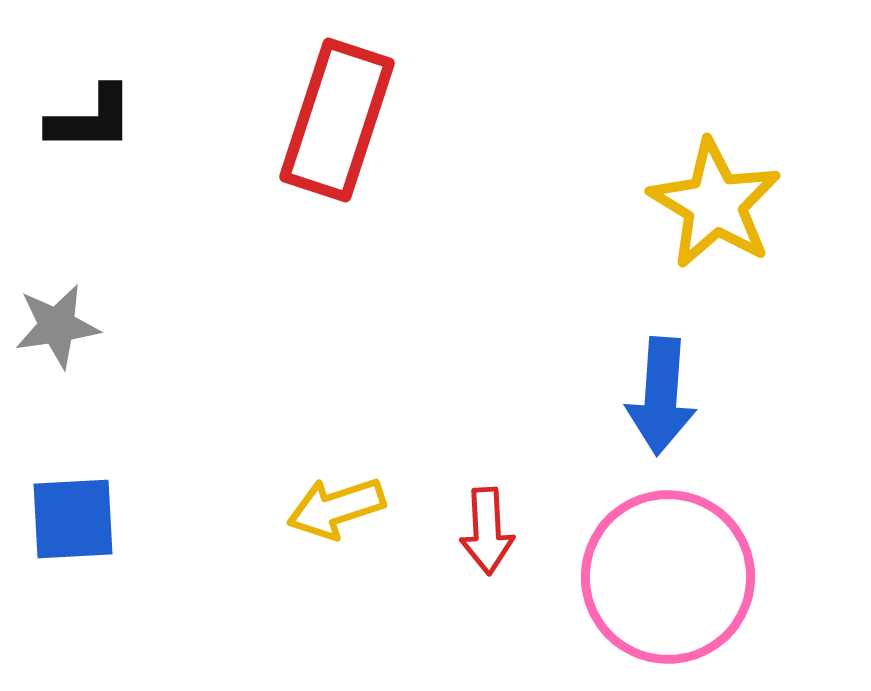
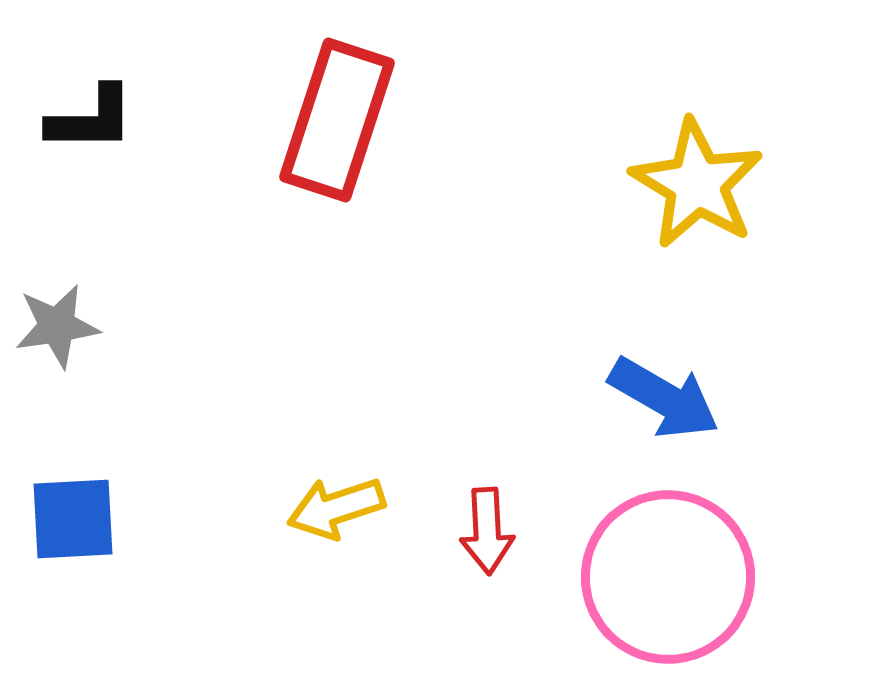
yellow star: moved 18 px left, 20 px up
blue arrow: moved 3 px right, 2 px down; rotated 64 degrees counterclockwise
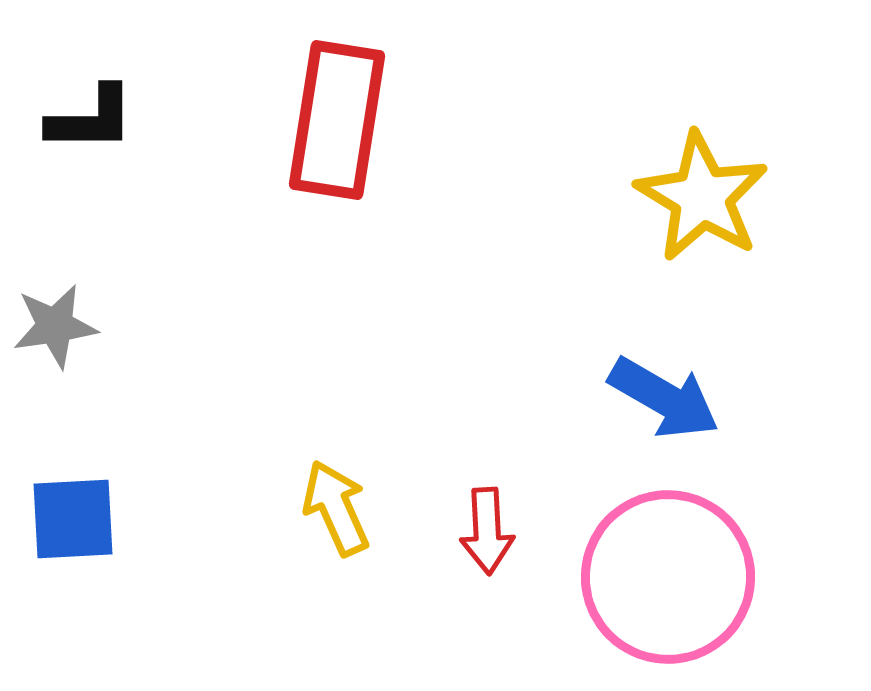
red rectangle: rotated 9 degrees counterclockwise
yellow star: moved 5 px right, 13 px down
gray star: moved 2 px left
yellow arrow: rotated 84 degrees clockwise
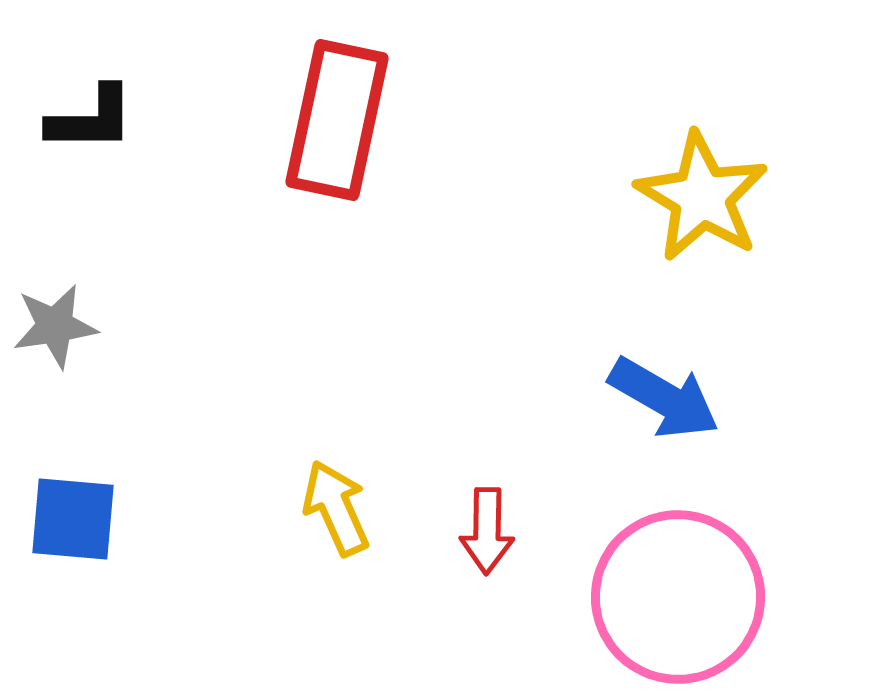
red rectangle: rotated 3 degrees clockwise
blue square: rotated 8 degrees clockwise
red arrow: rotated 4 degrees clockwise
pink circle: moved 10 px right, 20 px down
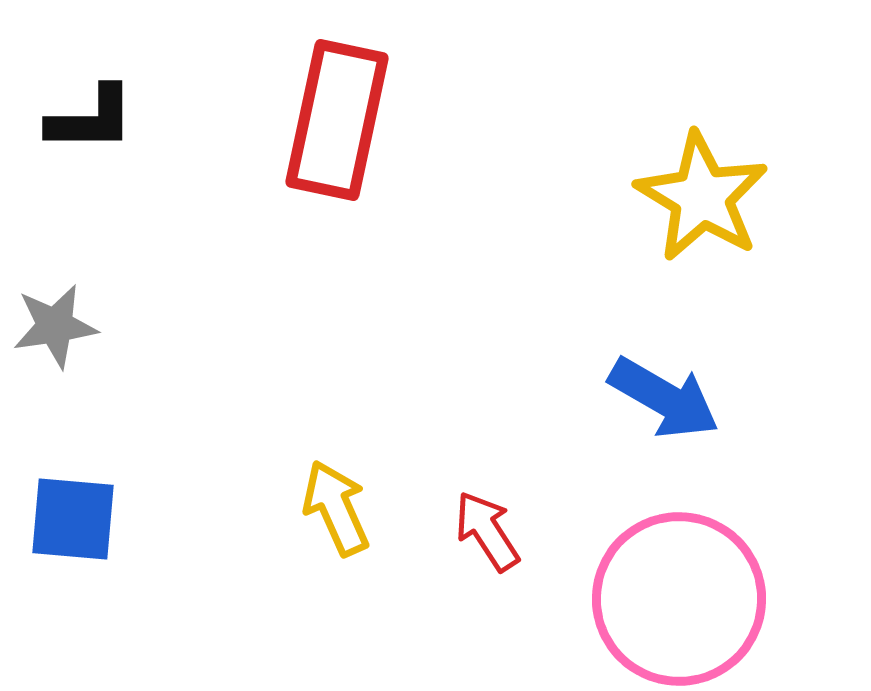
red arrow: rotated 146 degrees clockwise
pink circle: moved 1 px right, 2 px down
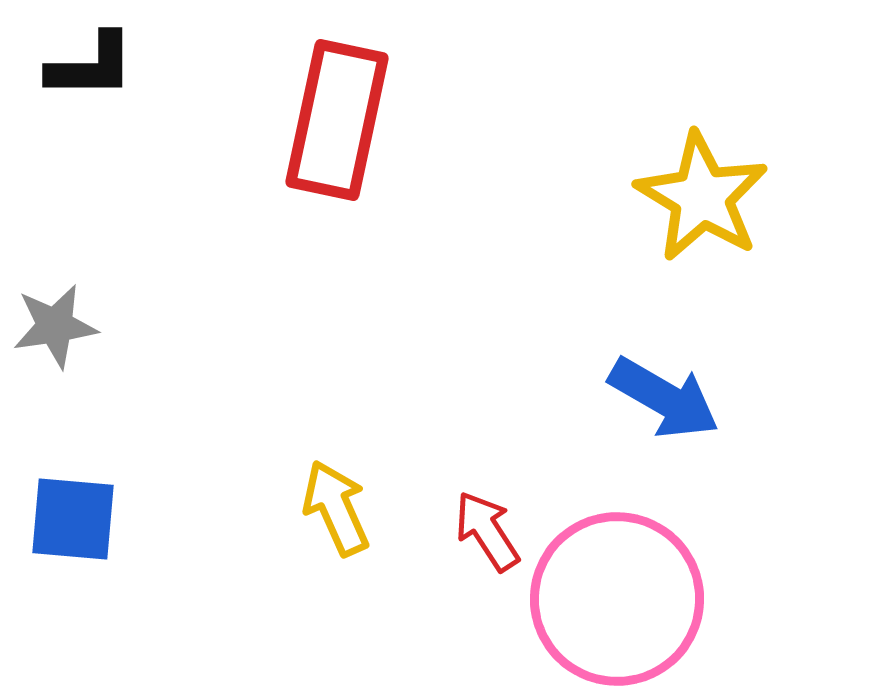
black L-shape: moved 53 px up
pink circle: moved 62 px left
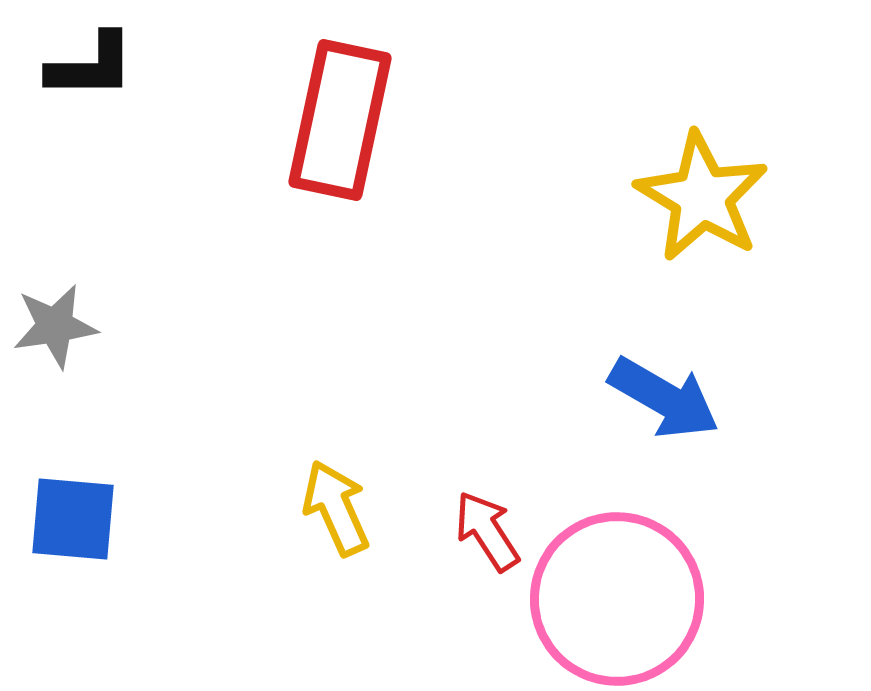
red rectangle: moved 3 px right
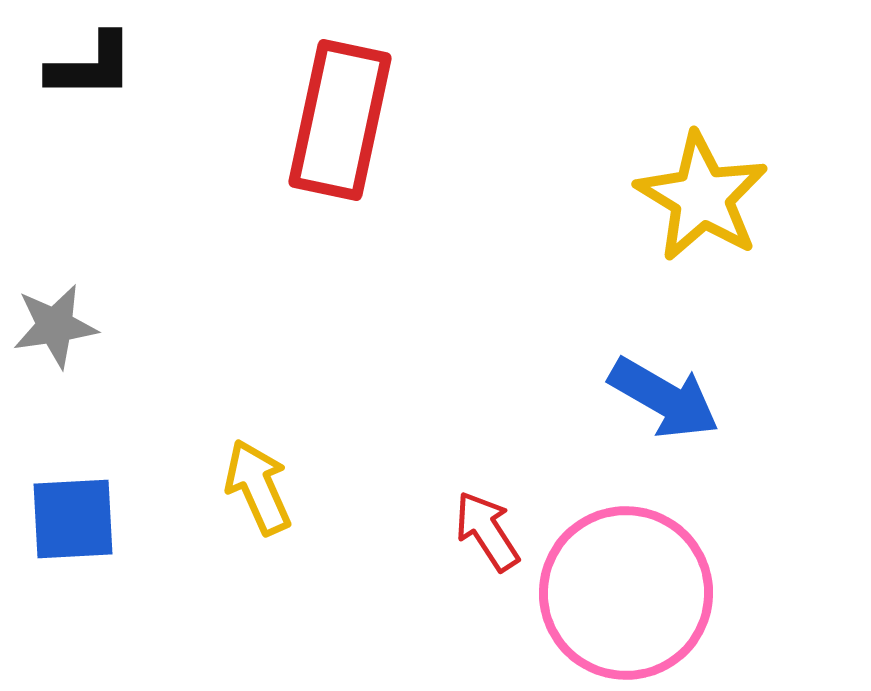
yellow arrow: moved 78 px left, 21 px up
blue square: rotated 8 degrees counterclockwise
pink circle: moved 9 px right, 6 px up
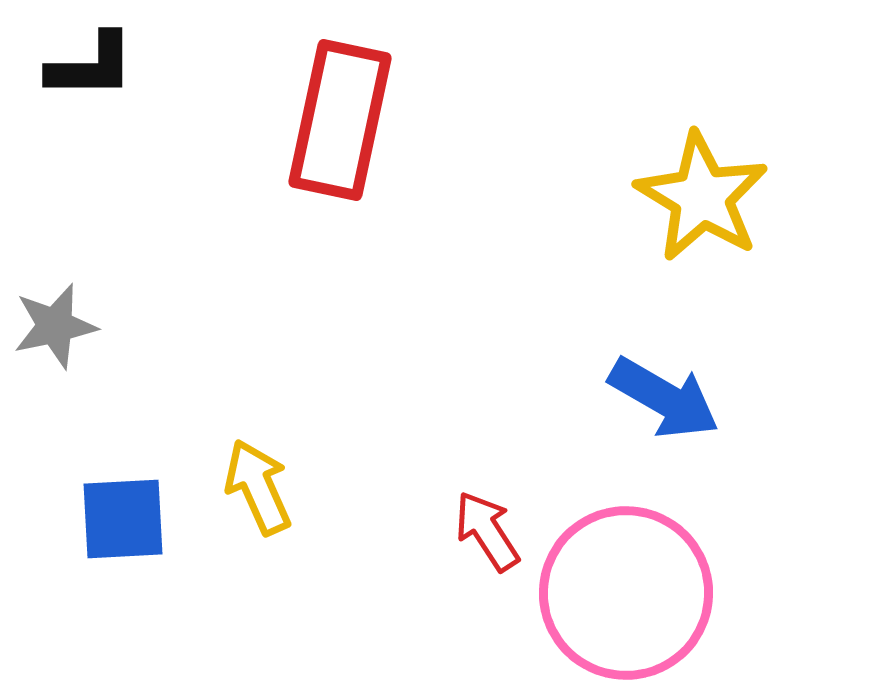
gray star: rotated 4 degrees counterclockwise
blue square: moved 50 px right
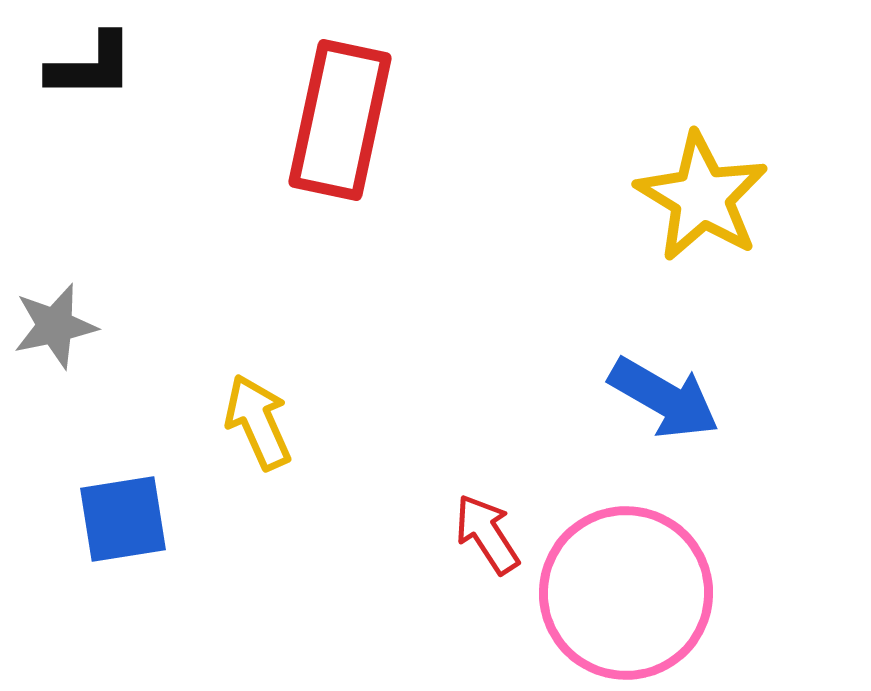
yellow arrow: moved 65 px up
blue square: rotated 6 degrees counterclockwise
red arrow: moved 3 px down
